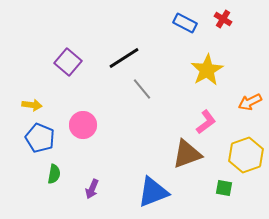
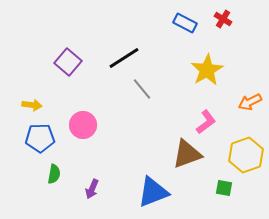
blue pentagon: rotated 24 degrees counterclockwise
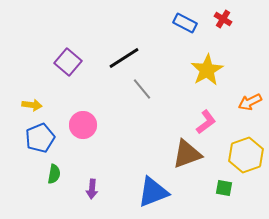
blue pentagon: rotated 20 degrees counterclockwise
purple arrow: rotated 18 degrees counterclockwise
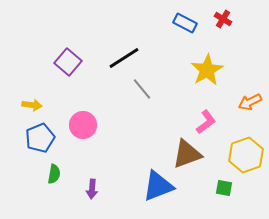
blue triangle: moved 5 px right, 6 px up
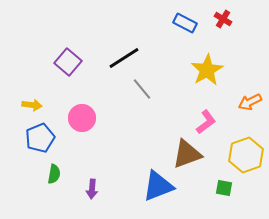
pink circle: moved 1 px left, 7 px up
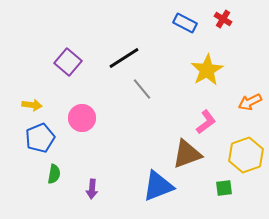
green square: rotated 18 degrees counterclockwise
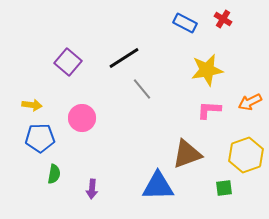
yellow star: rotated 20 degrees clockwise
pink L-shape: moved 3 px right, 12 px up; rotated 140 degrees counterclockwise
blue pentagon: rotated 20 degrees clockwise
blue triangle: rotated 20 degrees clockwise
